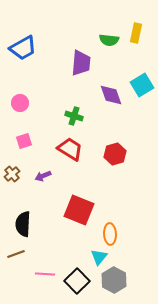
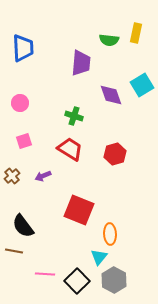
blue trapezoid: rotated 64 degrees counterclockwise
brown cross: moved 2 px down
black semicircle: moved 2 px down; rotated 40 degrees counterclockwise
brown line: moved 2 px left, 3 px up; rotated 30 degrees clockwise
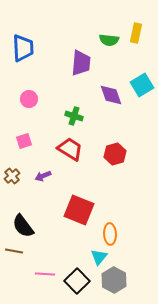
pink circle: moved 9 px right, 4 px up
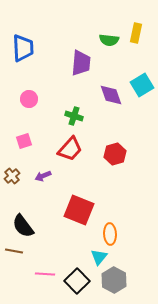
red trapezoid: rotated 100 degrees clockwise
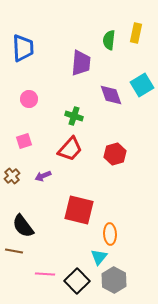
green semicircle: rotated 90 degrees clockwise
red square: rotated 8 degrees counterclockwise
